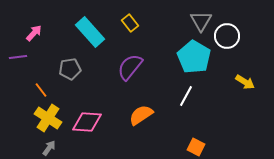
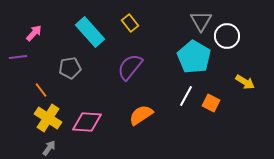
gray pentagon: moved 1 px up
orange square: moved 15 px right, 44 px up
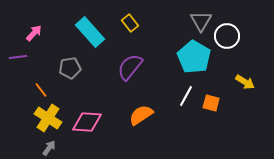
orange square: rotated 12 degrees counterclockwise
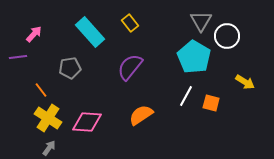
pink arrow: moved 1 px down
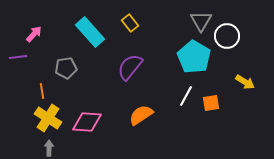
gray pentagon: moved 4 px left
orange line: moved 1 px right, 1 px down; rotated 28 degrees clockwise
orange square: rotated 24 degrees counterclockwise
gray arrow: rotated 35 degrees counterclockwise
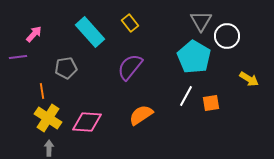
yellow arrow: moved 4 px right, 3 px up
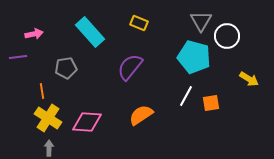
yellow rectangle: moved 9 px right; rotated 30 degrees counterclockwise
pink arrow: rotated 36 degrees clockwise
cyan pentagon: rotated 16 degrees counterclockwise
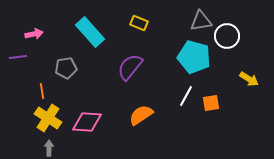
gray triangle: rotated 50 degrees clockwise
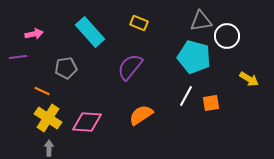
orange line: rotated 56 degrees counterclockwise
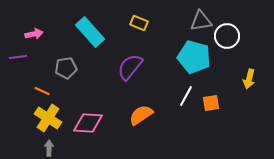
yellow arrow: rotated 72 degrees clockwise
pink diamond: moved 1 px right, 1 px down
